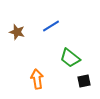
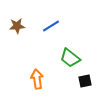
brown star: moved 6 px up; rotated 21 degrees counterclockwise
black square: moved 1 px right
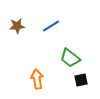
black square: moved 4 px left, 1 px up
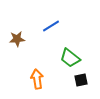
brown star: moved 13 px down
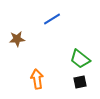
blue line: moved 1 px right, 7 px up
green trapezoid: moved 10 px right, 1 px down
black square: moved 1 px left, 2 px down
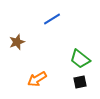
brown star: moved 3 px down; rotated 14 degrees counterclockwise
orange arrow: rotated 114 degrees counterclockwise
